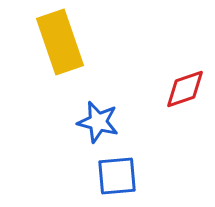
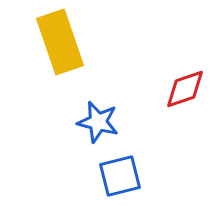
blue square: moved 3 px right; rotated 9 degrees counterclockwise
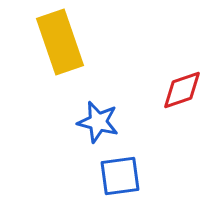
red diamond: moved 3 px left, 1 px down
blue square: rotated 6 degrees clockwise
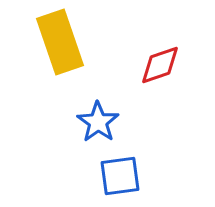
red diamond: moved 22 px left, 25 px up
blue star: rotated 21 degrees clockwise
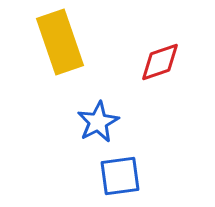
red diamond: moved 3 px up
blue star: rotated 9 degrees clockwise
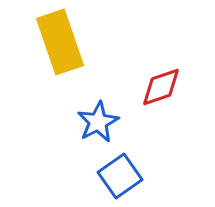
red diamond: moved 1 px right, 25 px down
blue square: rotated 27 degrees counterclockwise
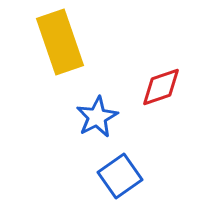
blue star: moved 1 px left, 5 px up
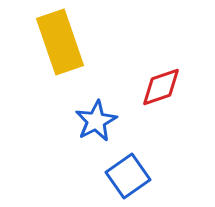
blue star: moved 1 px left, 4 px down
blue square: moved 8 px right
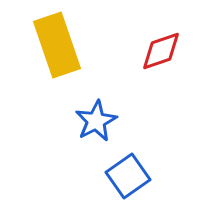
yellow rectangle: moved 3 px left, 3 px down
red diamond: moved 36 px up
